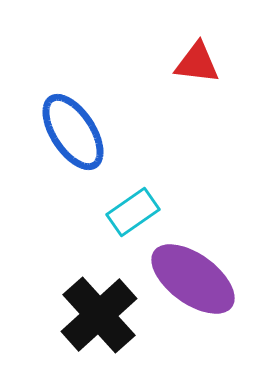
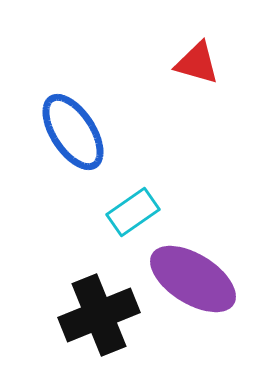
red triangle: rotated 9 degrees clockwise
purple ellipse: rotated 4 degrees counterclockwise
black cross: rotated 20 degrees clockwise
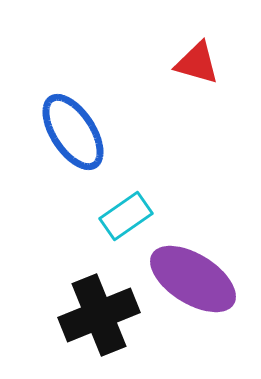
cyan rectangle: moved 7 px left, 4 px down
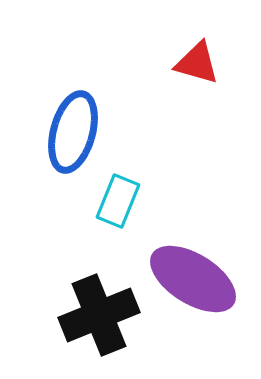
blue ellipse: rotated 48 degrees clockwise
cyan rectangle: moved 8 px left, 15 px up; rotated 33 degrees counterclockwise
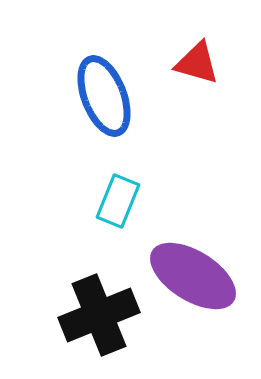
blue ellipse: moved 31 px right, 36 px up; rotated 36 degrees counterclockwise
purple ellipse: moved 3 px up
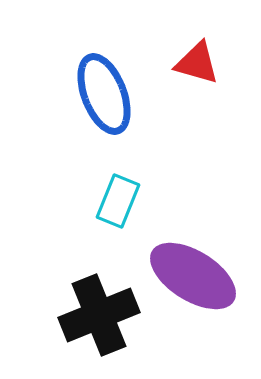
blue ellipse: moved 2 px up
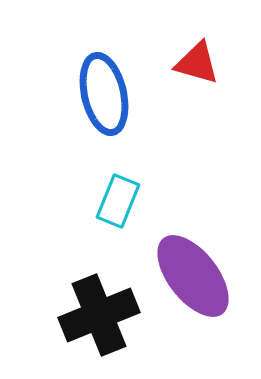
blue ellipse: rotated 8 degrees clockwise
purple ellipse: rotated 20 degrees clockwise
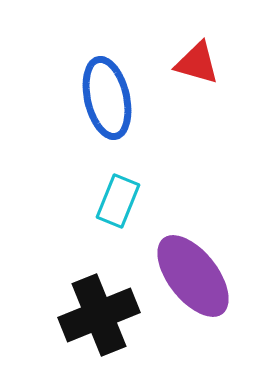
blue ellipse: moved 3 px right, 4 px down
